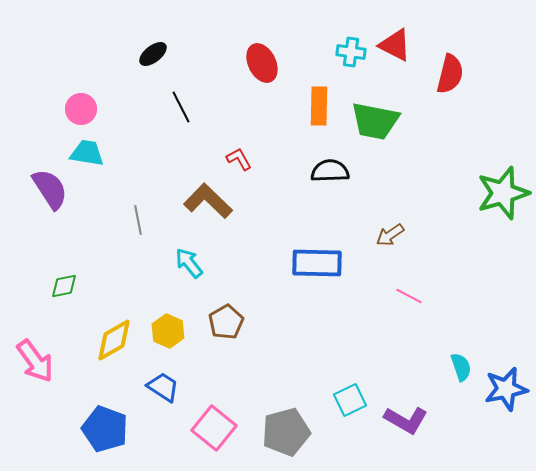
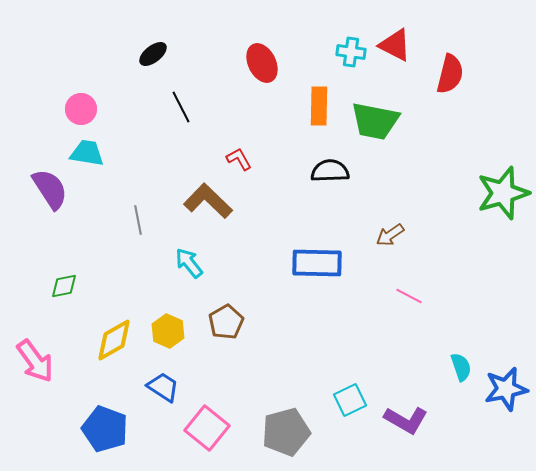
pink square: moved 7 px left
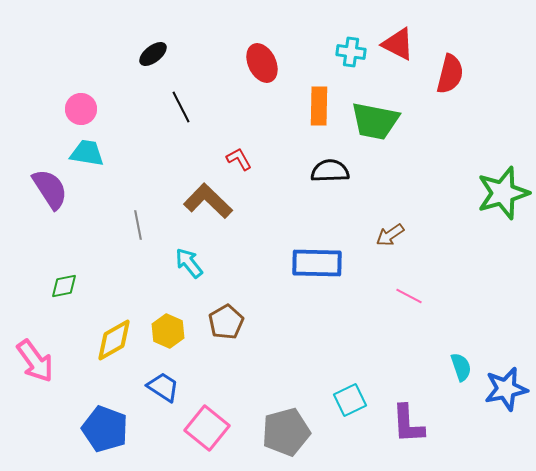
red triangle: moved 3 px right, 1 px up
gray line: moved 5 px down
purple L-shape: moved 2 px right, 4 px down; rotated 57 degrees clockwise
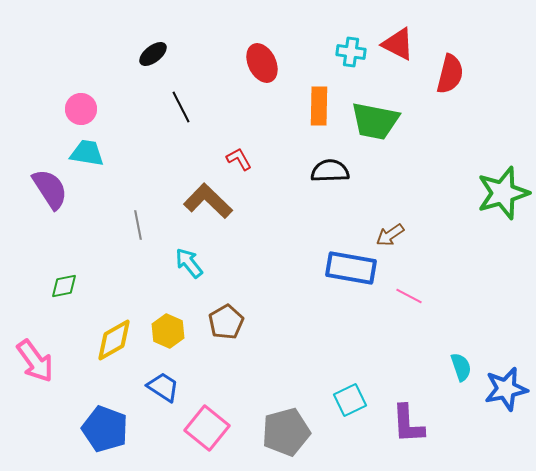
blue rectangle: moved 34 px right, 5 px down; rotated 9 degrees clockwise
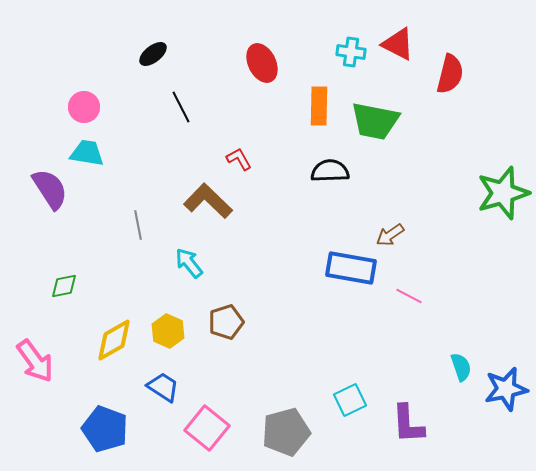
pink circle: moved 3 px right, 2 px up
brown pentagon: rotated 12 degrees clockwise
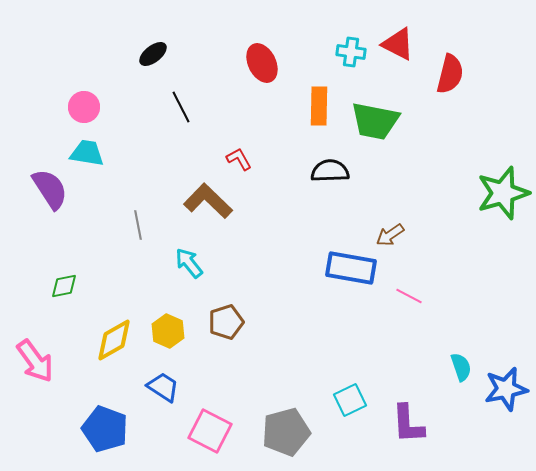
pink square: moved 3 px right, 3 px down; rotated 12 degrees counterclockwise
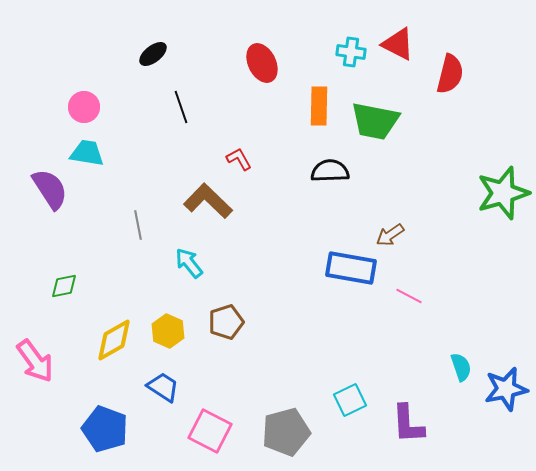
black line: rotated 8 degrees clockwise
